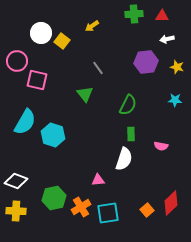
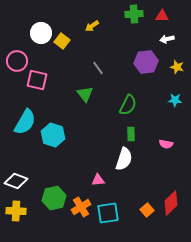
pink semicircle: moved 5 px right, 2 px up
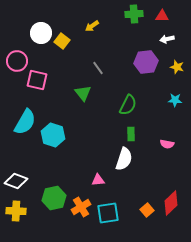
green triangle: moved 2 px left, 1 px up
pink semicircle: moved 1 px right
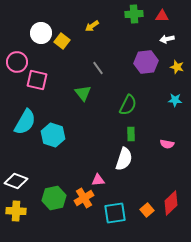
pink circle: moved 1 px down
orange cross: moved 3 px right, 9 px up
cyan square: moved 7 px right
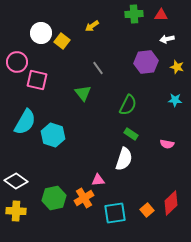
red triangle: moved 1 px left, 1 px up
green rectangle: rotated 56 degrees counterclockwise
white diamond: rotated 15 degrees clockwise
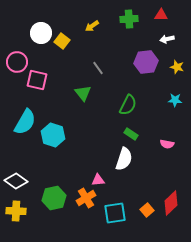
green cross: moved 5 px left, 5 px down
orange cross: moved 2 px right
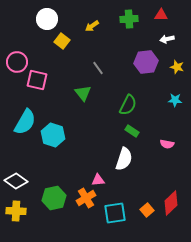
white circle: moved 6 px right, 14 px up
green rectangle: moved 1 px right, 3 px up
